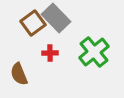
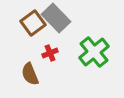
red cross: rotated 21 degrees counterclockwise
brown semicircle: moved 11 px right
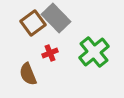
brown semicircle: moved 2 px left
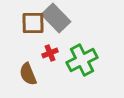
brown square: rotated 35 degrees clockwise
green cross: moved 12 px left, 8 px down; rotated 12 degrees clockwise
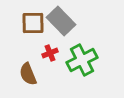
gray rectangle: moved 5 px right, 3 px down
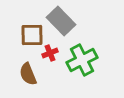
brown square: moved 1 px left, 12 px down
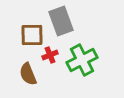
gray rectangle: rotated 24 degrees clockwise
red cross: moved 2 px down
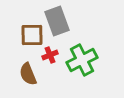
gray rectangle: moved 4 px left
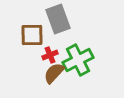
gray rectangle: moved 1 px right, 2 px up
green cross: moved 4 px left
brown semicircle: moved 26 px right, 1 px up; rotated 65 degrees clockwise
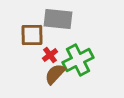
gray rectangle: rotated 64 degrees counterclockwise
red cross: rotated 14 degrees counterclockwise
brown semicircle: moved 1 px right, 1 px down
